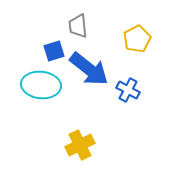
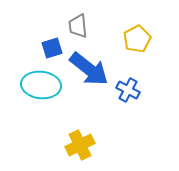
blue square: moved 2 px left, 3 px up
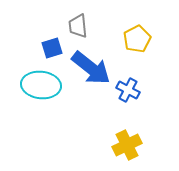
blue arrow: moved 2 px right, 1 px up
yellow cross: moved 47 px right
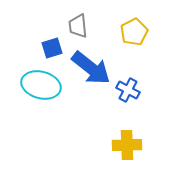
yellow pentagon: moved 3 px left, 7 px up
cyan ellipse: rotated 9 degrees clockwise
yellow cross: rotated 24 degrees clockwise
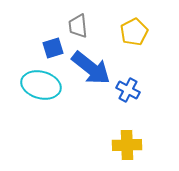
blue square: moved 1 px right
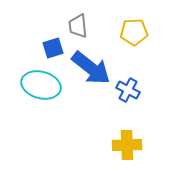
yellow pentagon: rotated 24 degrees clockwise
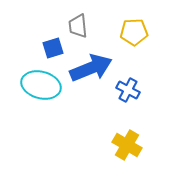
blue arrow: rotated 60 degrees counterclockwise
yellow cross: rotated 32 degrees clockwise
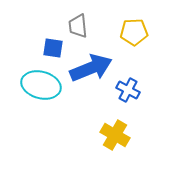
blue square: rotated 25 degrees clockwise
yellow cross: moved 12 px left, 10 px up
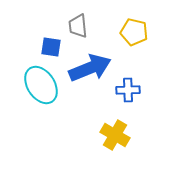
yellow pentagon: rotated 16 degrees clockwise
blue square: moved 2 px left, 1 px up
blue arrow: moved 1 px left
cyan ellipse: rotated 42 degrees clockwise
blue cross: rotated 30 degrees counterclockwise
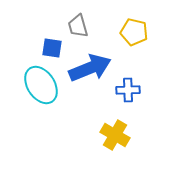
gray trapezoid: rotated 10 degrees counterclockwise
blue square: moved 1 px right, 1 px down
